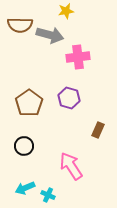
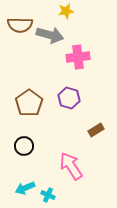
brown rectangle: moved 2 px left; rotated 35 degrees clockwise
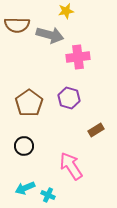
brown semicircle: moved 3 px left
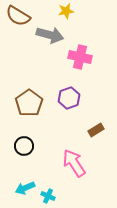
brown semicircle: moved 1 px right, 9 px up; rotated 30 degrees clockwise
pink cross: moved 2 px right; rotated 20 degrees clockwise
purple hexagon: rotated 25 degrees clockwise
pink arrow: moved 3 px right, 3 px up
cyan cross: moved 1 px down
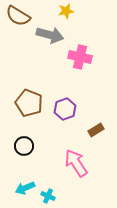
purple hexagon: moved 4 px left, 11 px down
brown pentagon: rotated 16 degrees counterclockwise
pink arrow: moved 2 px right
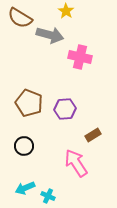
yellow star: rotated 28 degrees counterclockwise
brown semicircle: moved 2 px right, 2 px down
purple hexagon: rotated 15 degrees clockwise
brown rectangle: moved 3 px left, 5 px down
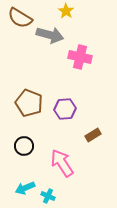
pink arrow: moved 14 px left
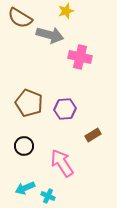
yellow star: rotated 21 degrees clockwise
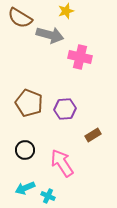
black circle: moved 1 px right, 4 px down
